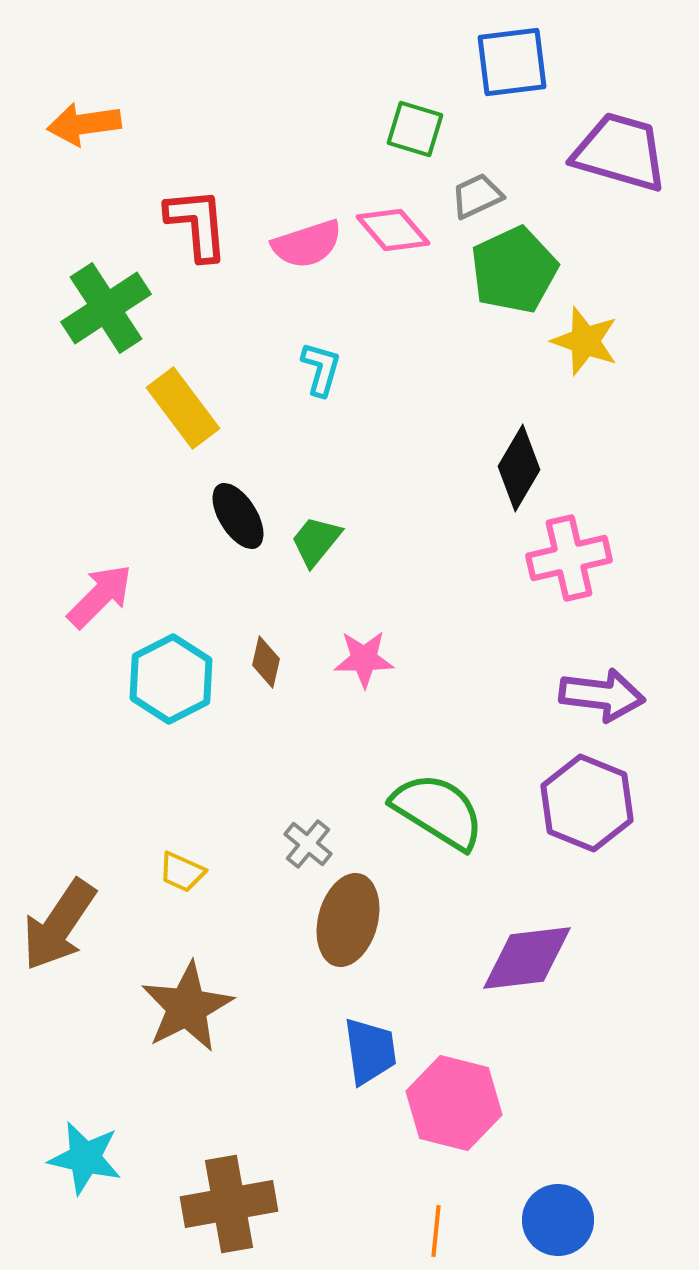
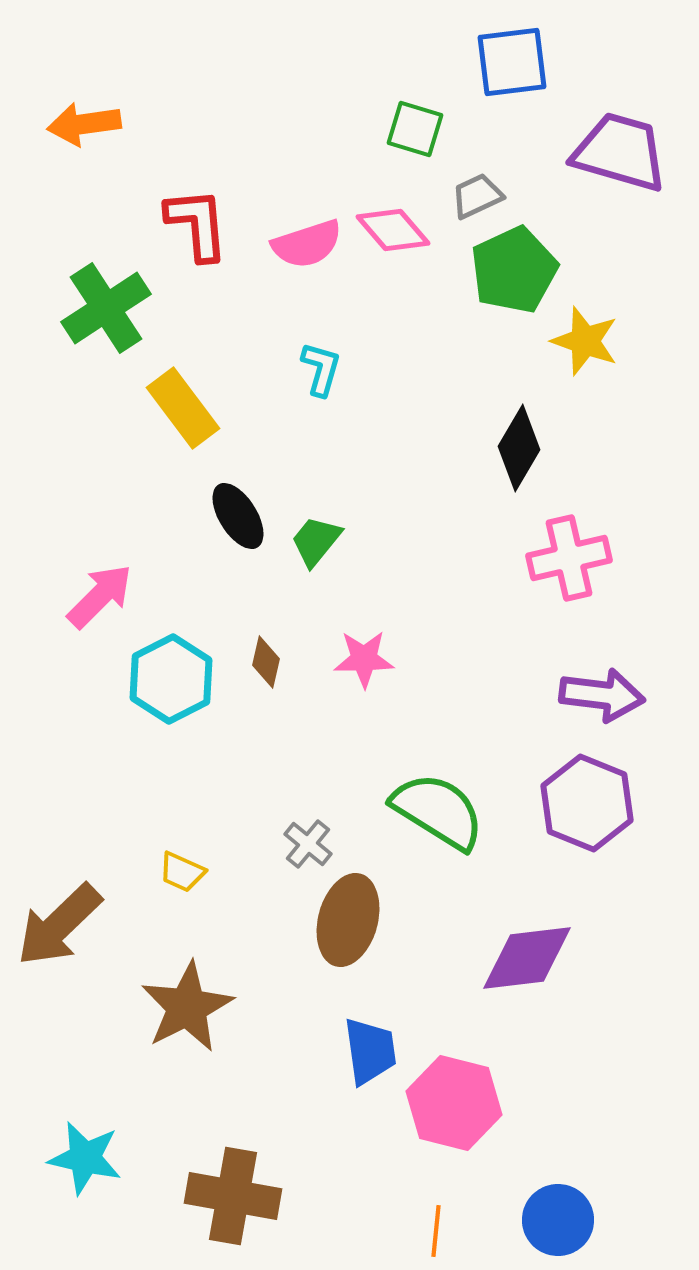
black diamond: moved 20 px up
brown arrow: rotated 12 degrees clockwise
brown cross: moved 4 px right, 8 px up; rotated 20 degrees clockwise
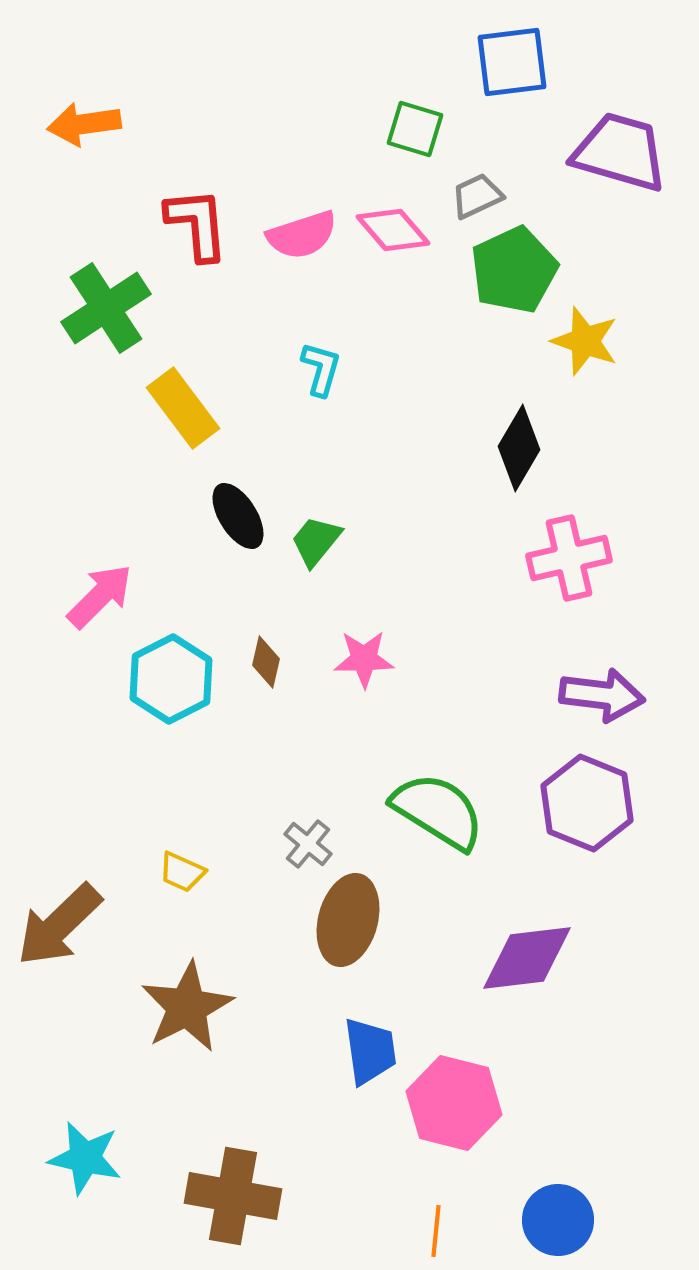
pink semicircle: moved 5 px left, 9 px up
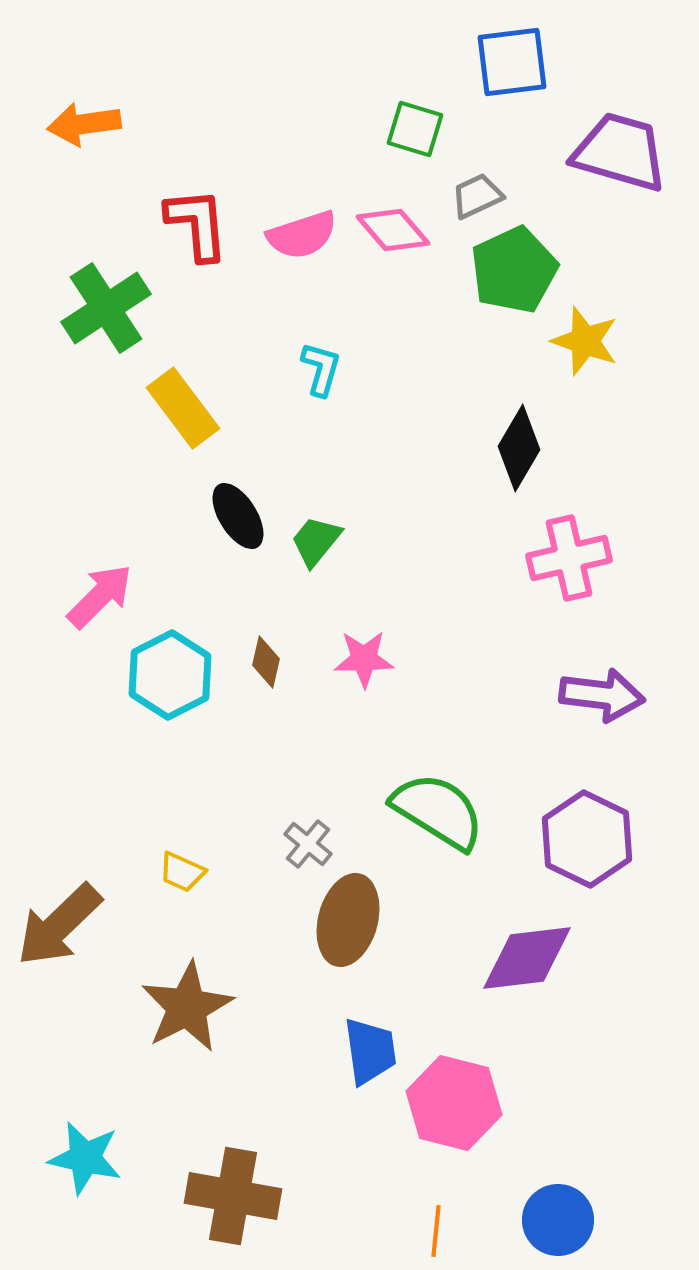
cyan hexagon: moved 1 px left, 4 px up
purple hexagon: moved 36 px down; rotated 4 degrees clockwise
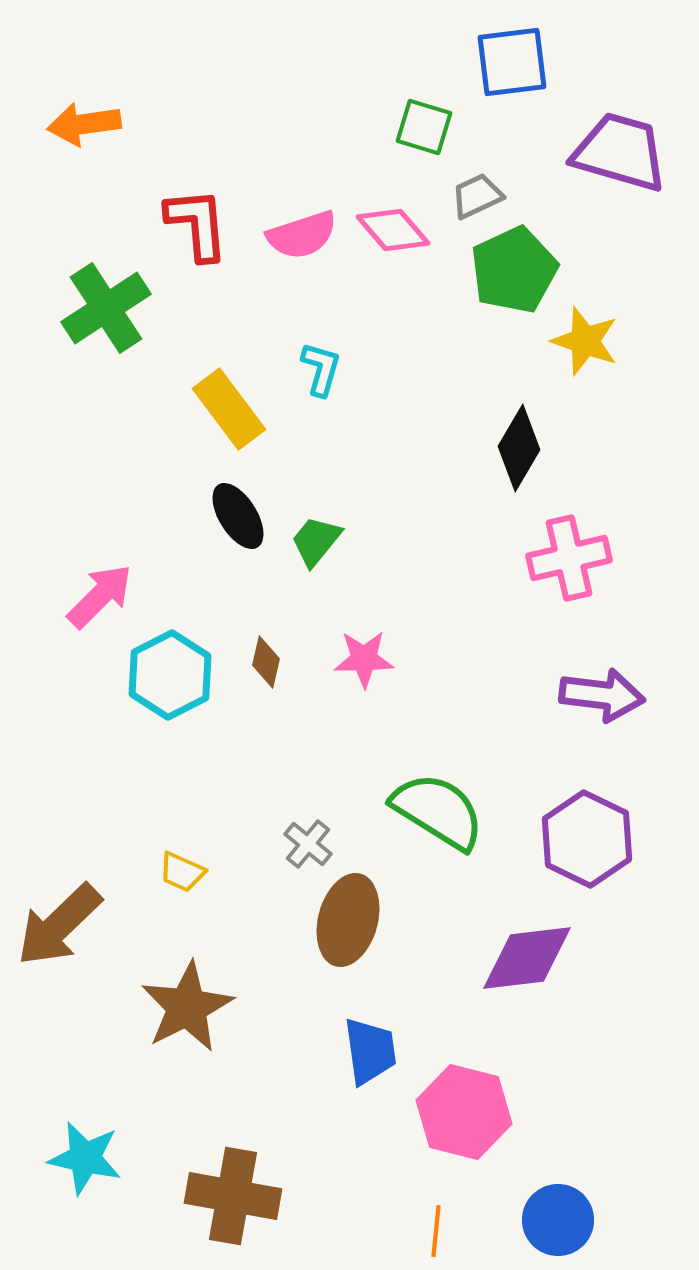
green square: moved 9 px right, 2 px up
yellow rectangle: moved 46 px right, 1 px down
pink hexagon: moved 10 px right, 9 px down
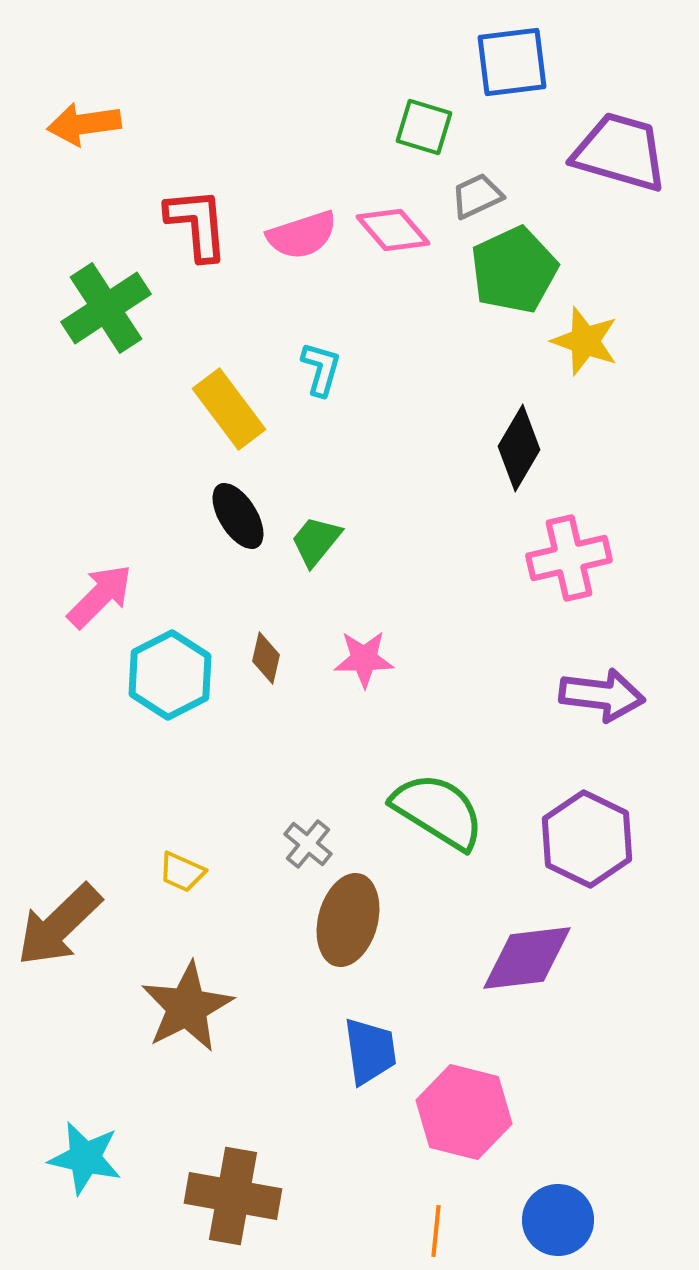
brown diamond: moved 4 px up
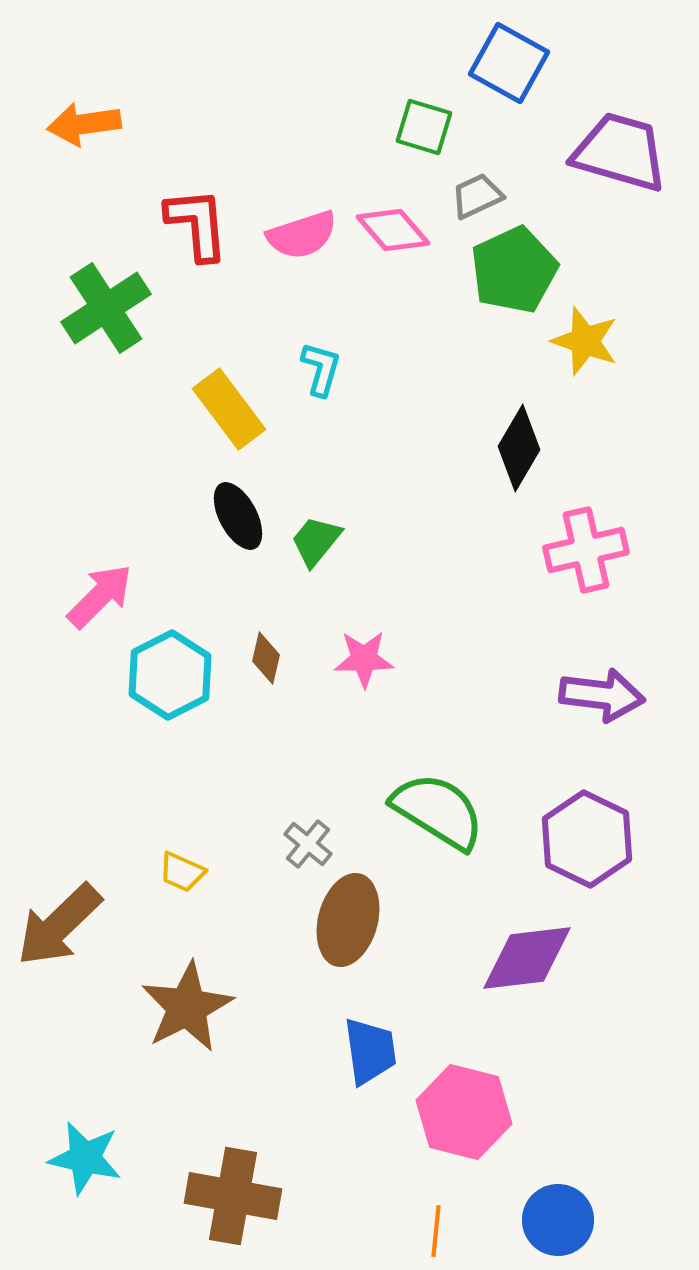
blue square: moved 3 px left, 1 px down; rotated 36 degrees clockwise
black ellipse: rotated 4 degrees clockwise
pink cross: moved 17 px right, 8 px up
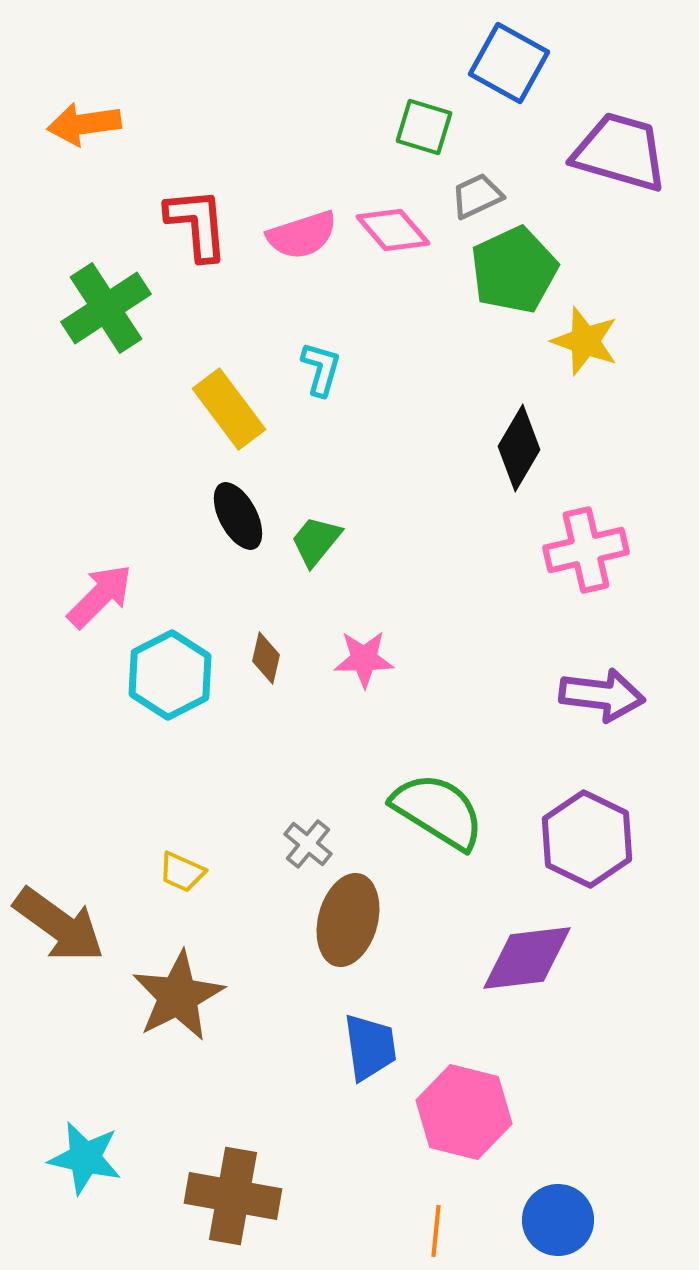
brown arrow: rotated 100 degrees counterclockwise
brown star: moved 9 px left, 11 px up
blue trapezoid: moved 4 px up
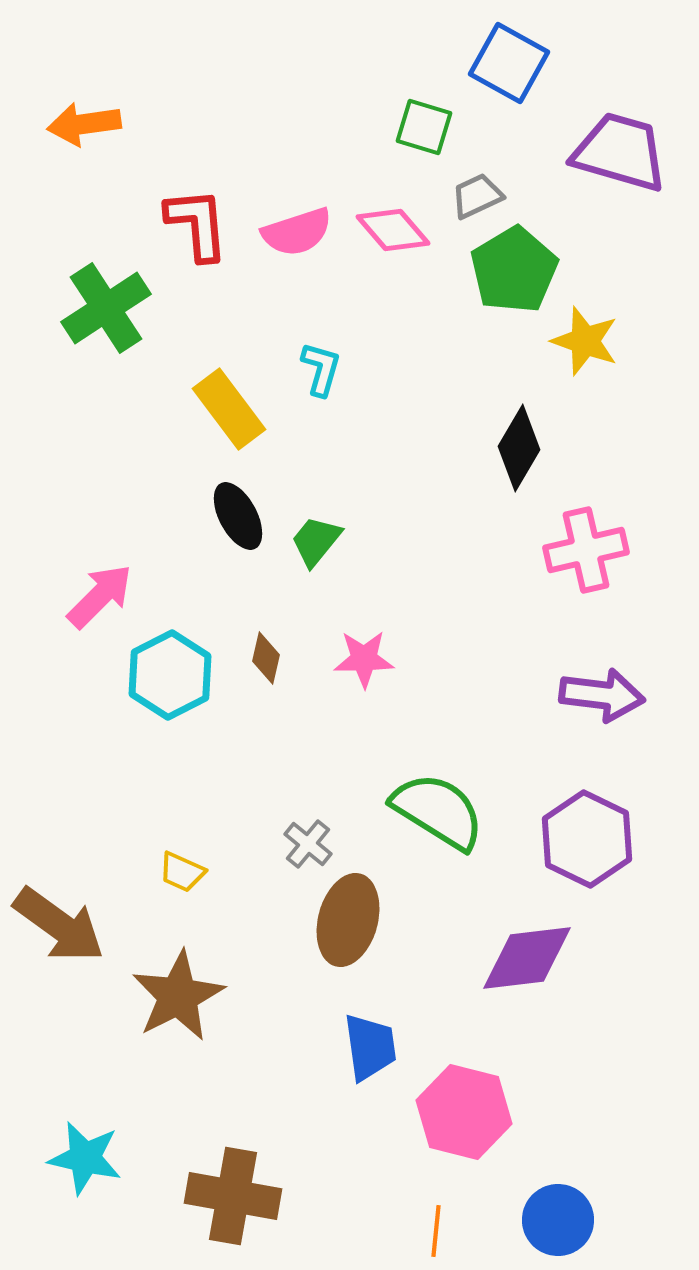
pink semicircle: moved 5 px left, 3 px up
green pentagon: rotated 6 degrees counterclockwise
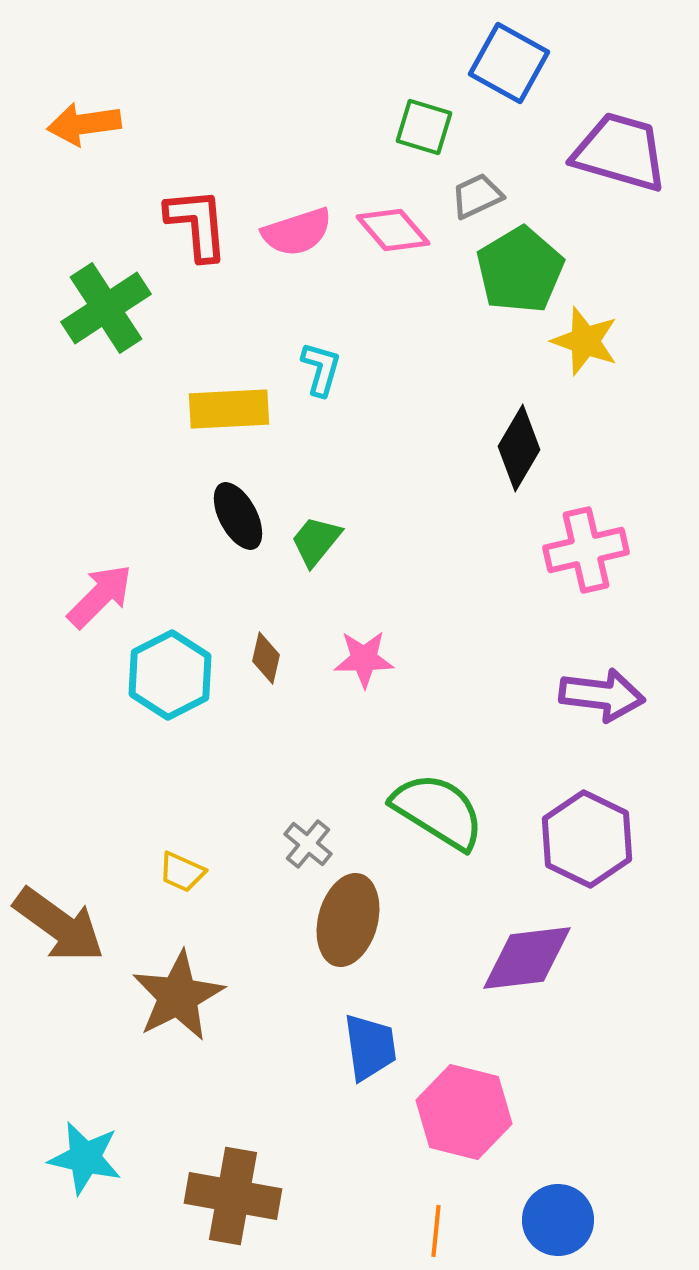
green pentagon: moved 6 px right
yellow rectangle: rotated 56 degrees counterclockwise
